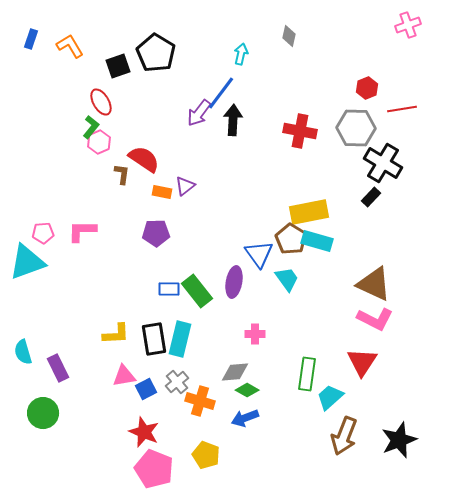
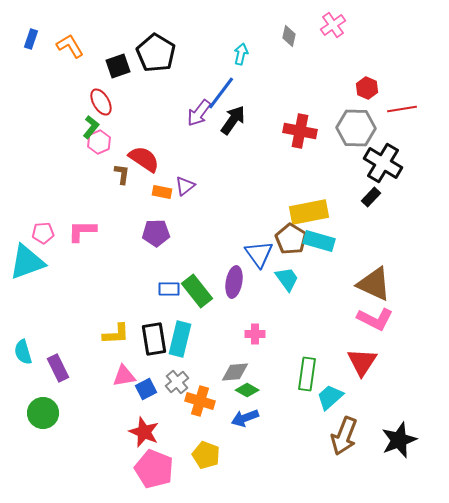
pink cross at (408, 25): moved 75 px left; rotated 15 degrees counterclockwise
red hexagon at (367, 88): rotated 15 degrees counterclockwise
black arrow at (233, 120): rotated 32 degrees clockwise
cyan rectangle at (317, 241): moved 2 px right
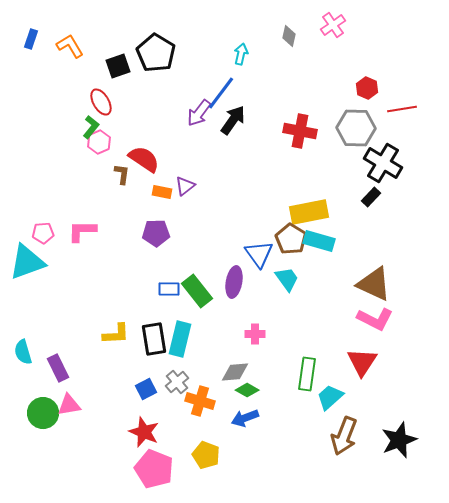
pink triangle at (124, 376): moved 55 px left, 29 px down
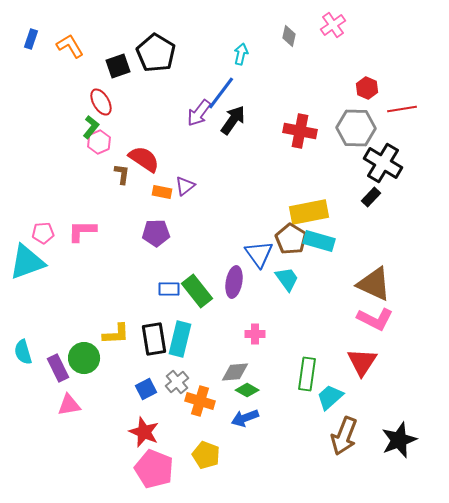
green circle at (43, 413): moved 41 px right, 55 px up
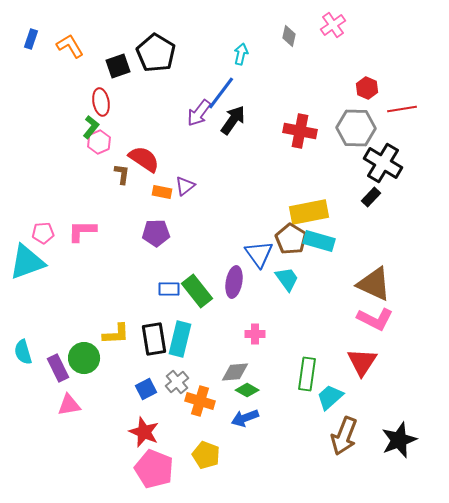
red ellipse at (101, 102): rotated 20 degrees clockwise
